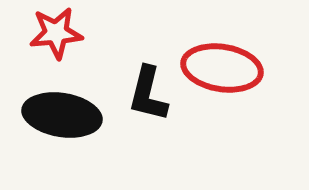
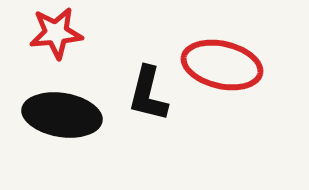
red ellipse: moved 3 px up; rotated 4 degrees clockwise
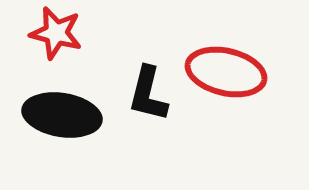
red star: rotated 20 degrees clockwise
red ellipse: moved 4 px right, 7 px down
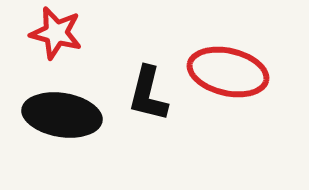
red ellipse: moved 2 px right
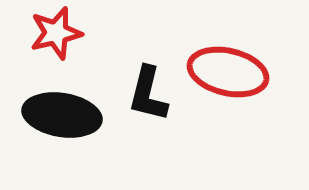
red star: rotated 28 degrees counterclockwise
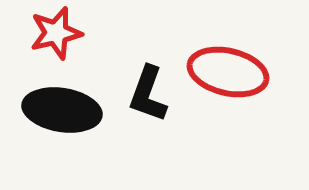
black L-shape: rotated 6 degrees clockwise
black ellipse: moved 5 px up
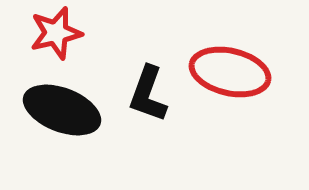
red ellipse: moved 2 px right
black ellipse: rotated 12 degrees clockwise
